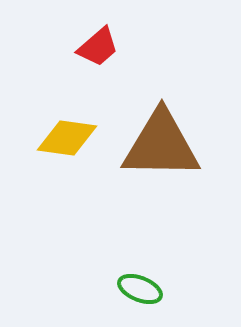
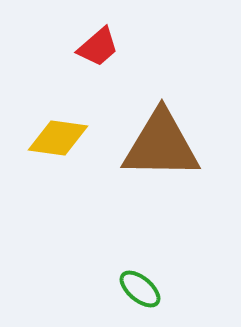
yellow diamond: moved 9 px left
green ellipse: rotated 18 degrees clockwise
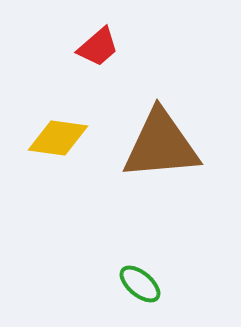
brown triangle: rotated 6 degrees counterclockwise
green ellipse: moved 5 px up
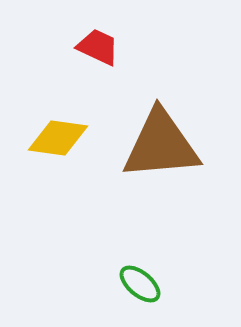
red trapezoid: rotated 114 degrees counterclockwise
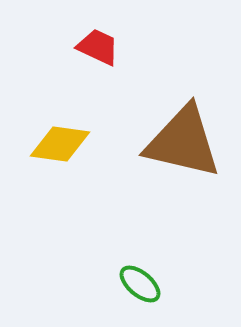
yellow diamond: moved 2 px right, 6 px down
brown triangle: moved 22 px right, 3 px up; rotated 18 degrees clockwise
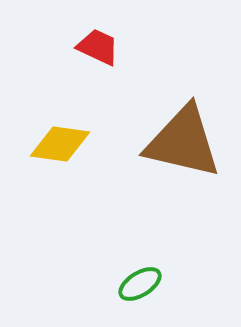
green ellipse: rotated 72 degrees counterclockwise
